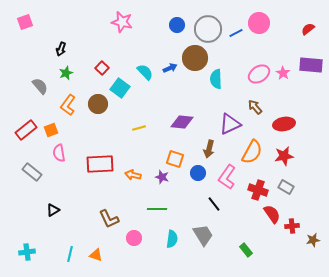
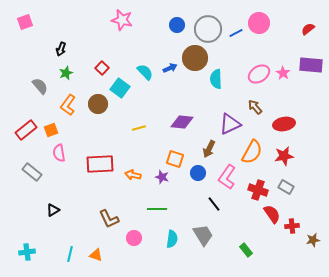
pink star at (122, 22): moved 2 px up
brown arrow at (209, 149): rotated 12 degrees clockwise
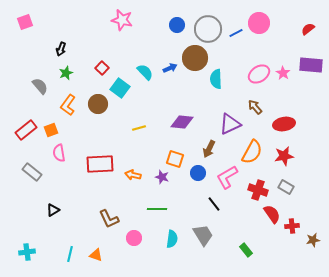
pink L-shape at (227, 177): rotated 25 degrees clockwise
